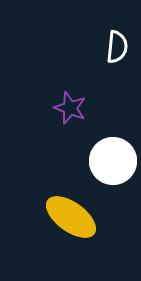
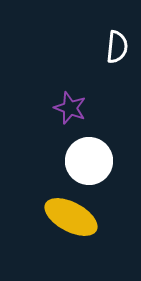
white circle: moved 24 px left
yellow ellipse: rotated 8 degrees counterclockwise
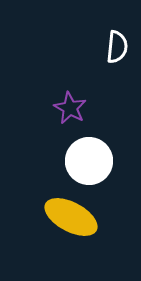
purple star: rotated 8 degrees clockwise
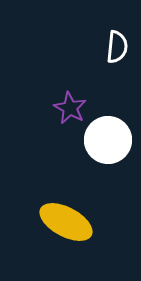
white circle: moved 19 px right, 21 px up
yellow ellipse: moved 5 px left, 5 px down
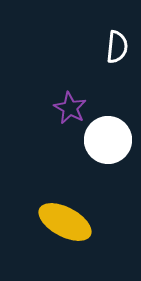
yellow ellipse: moved 1 px left
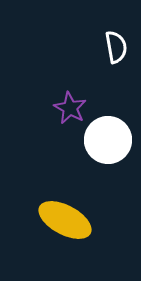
white semicircle: moved 1 px left; rotated 16 degrees counterclockwise
yellow ellipse: moved 2 px up
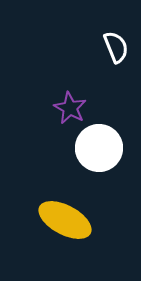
white semicircle: rotated 12 degrees counterclockwise
white circle: moved 9 px left, 8 px down
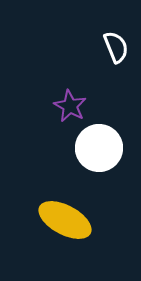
purple star: moved 2 px up
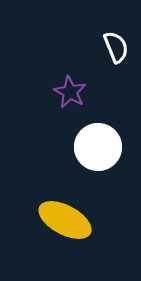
purple star: moved 14 px up
white circle: moved 1 px left, 1 px up
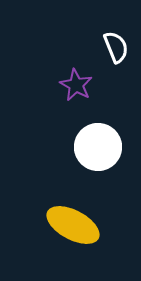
purple star: moved 6 px right, 7 px up
yellow ellipse: moved 8 px right, 5 px down
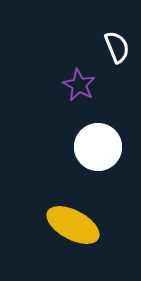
white semicircle: moved 1 px right
purple star: moved 3 px right
